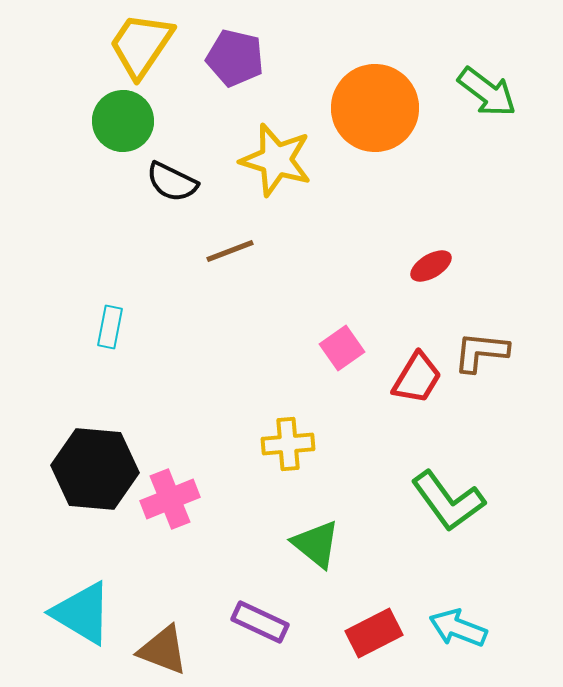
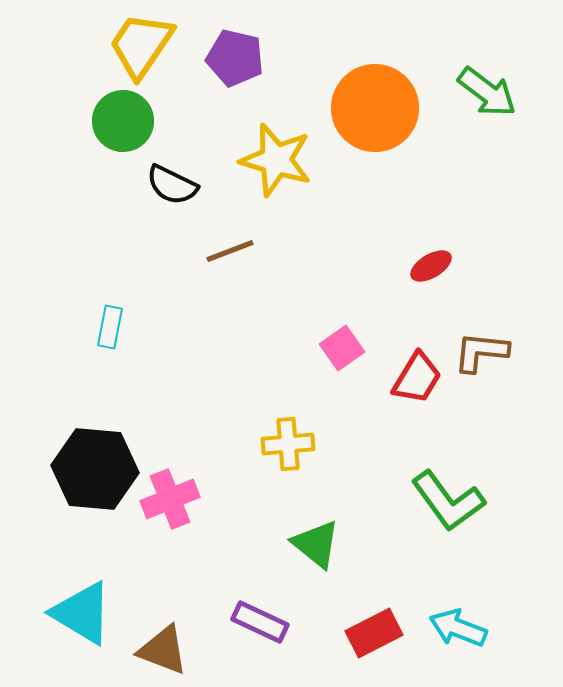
black semicircle: moved 3 px down
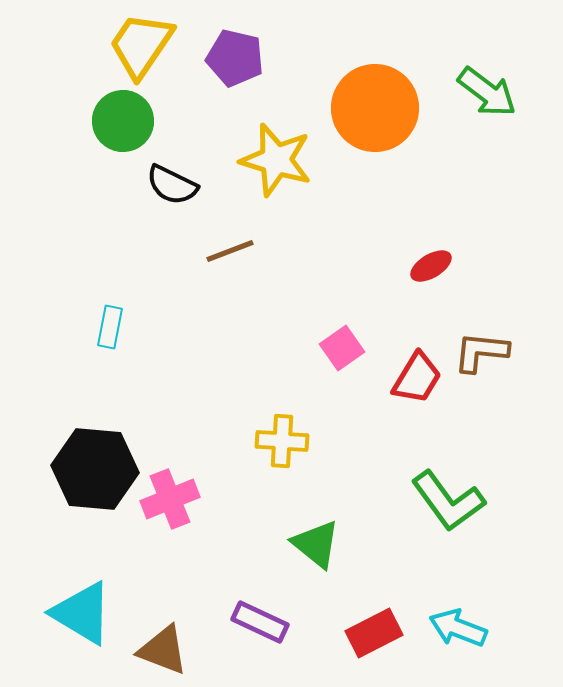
yellow cross: moved 6 px left, 3 px up; rotated 9 degrees clockwise
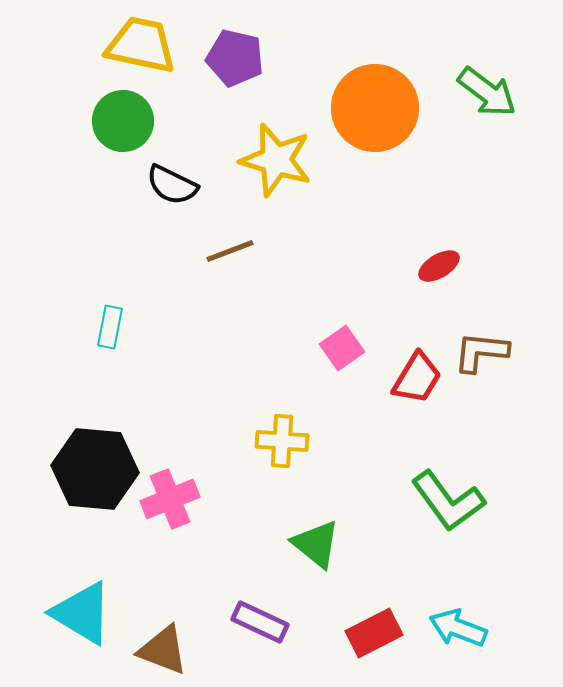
yellow trapezoid: rotated 68 degrees clockwise
red ellipse: moved 8 px right
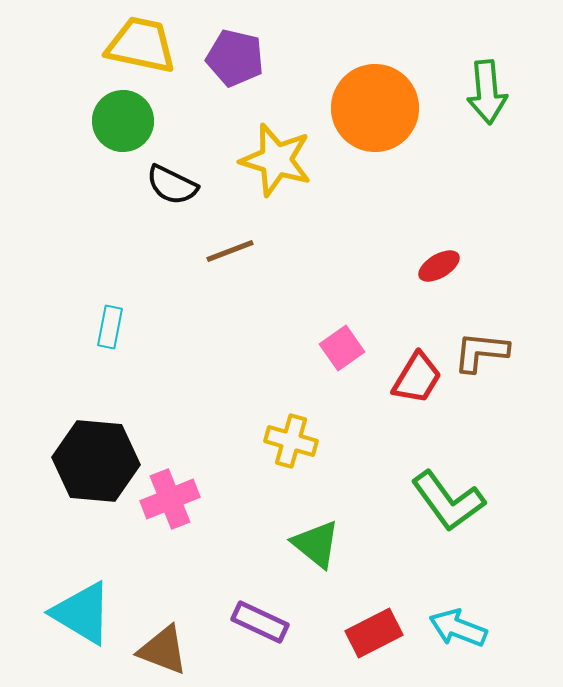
green arrow: rotated 48 degrees clockwise
yellow cross: moved 9 px right; rotated 12 degrees clockwise
black hexagon: moved 1 px right, 8 px up
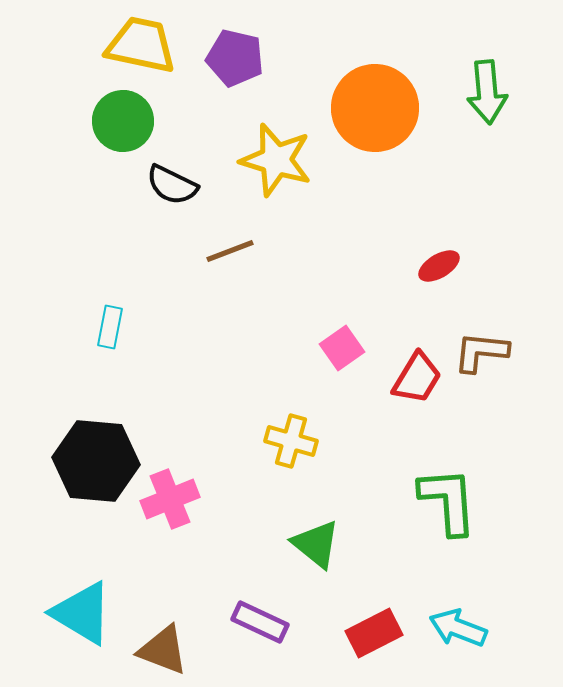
green L-shape: rotated 148 degrees counterclockwise
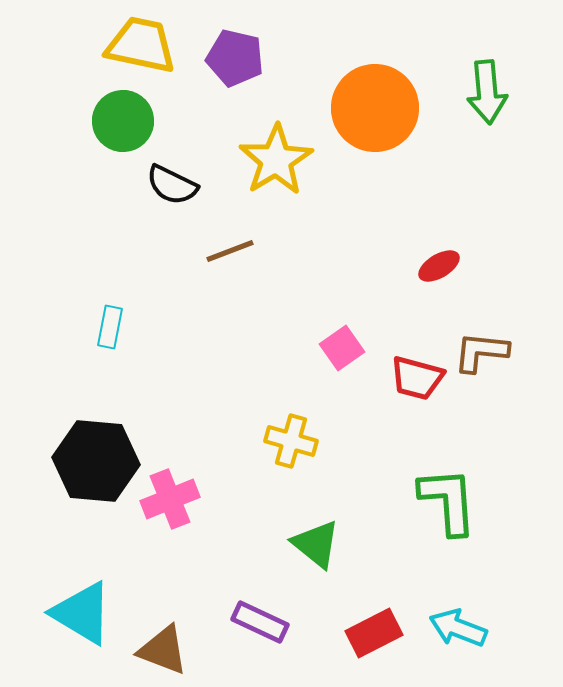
yellow star: rotated 24 degrees clockwise
red trapezoid: rotated 74 degrees clockwise
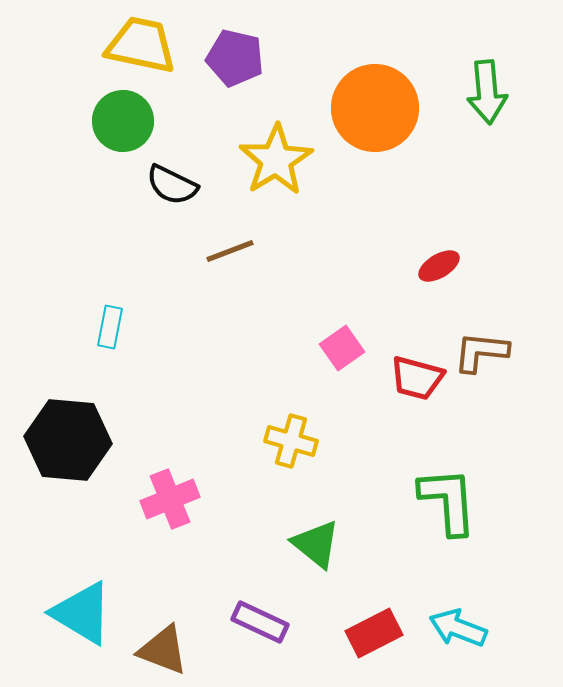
black hexagon: moved 28 px left, 21 px up
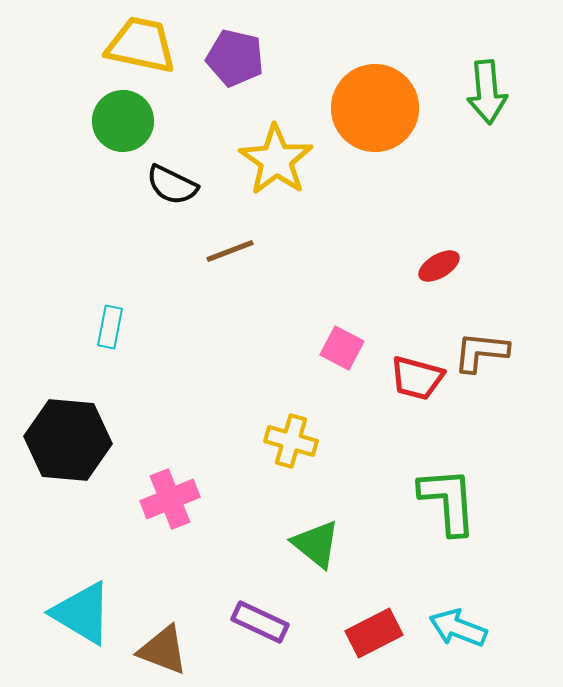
yellow star: rotated 6 degrees counterclockwise
pink square: rotated 27 degrees counterclockwise
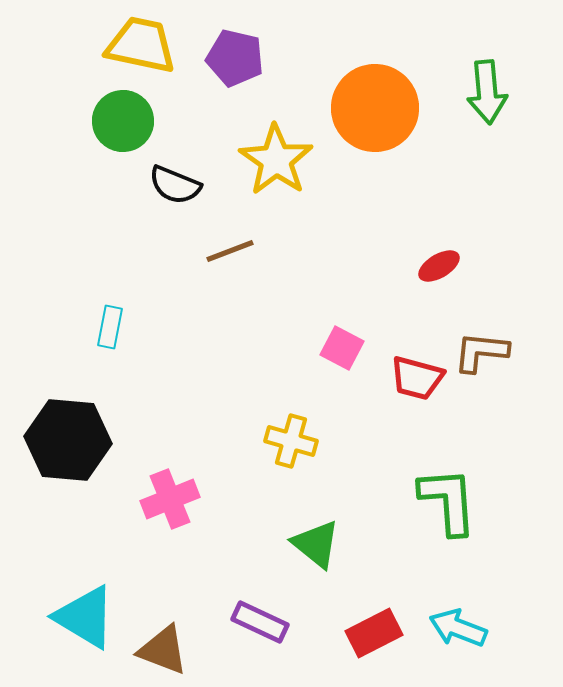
black semicircle: moved 3 px right; rotated 4 degrees counterclockwise
cyan triangle: moved 3 px right, 4 px down
